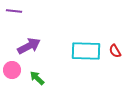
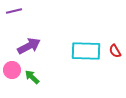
purple line: rotated 21 degrees counterclockwise
green arrow: moved 5 px left, 1 px up
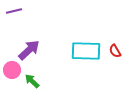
purple arrow: moved 4 px down; rotated 15 degrees counterclockwise
green arrow: moved 4 px down
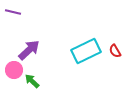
purple line: moved 1 px left, 1 px down; rotated 28 degrees clockwise
cyan rectangle: rotated 28 degrees counterclockwise
pink circle: moved 2 px right
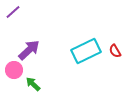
purple line: rotated 56 degrees counterclockwise
green arrow: moved 1 px right, 3 px down
